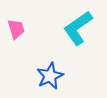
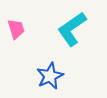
cyan L-shape: moved 6 px left, 1 px down
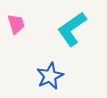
pink trapezoid: moved 5 px up
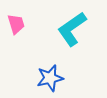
blue star: moved 2 px down; rotated 12 degrees clockwise
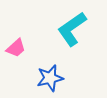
pink trapezoid: moved 24 px down; rotated 65 degrees clockwise
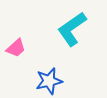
blue star: moved 1 px left, 3 px down
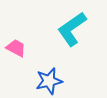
pink trapezoid: rotated 110 degrees counterclockwise
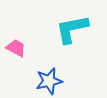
cyan L-shape: rotated 24 degrees clockwise
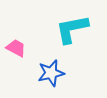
blue star: moved 2 px right, 8 px up
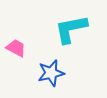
cyan L-shape: moved 1 px left
